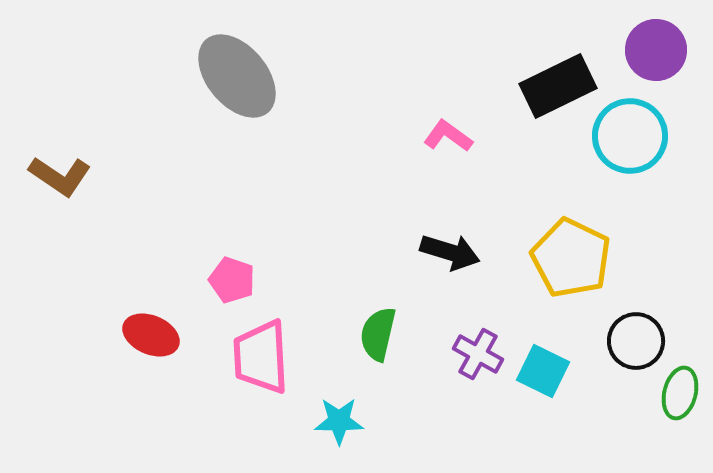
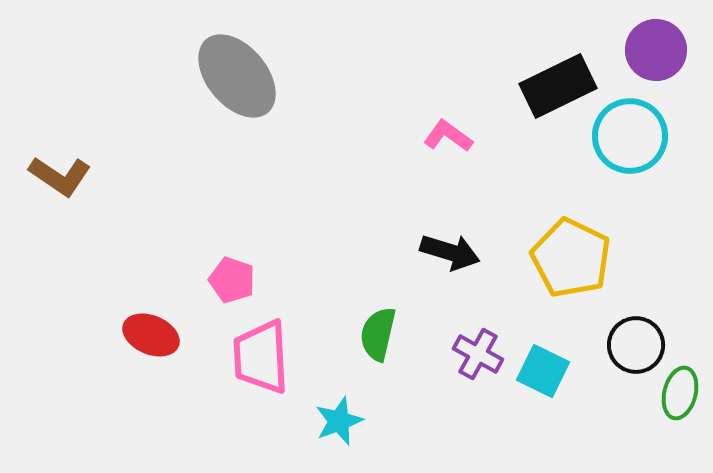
black circle: moved 4 px down
cyan star: rotated 21 degrees counterclockwise
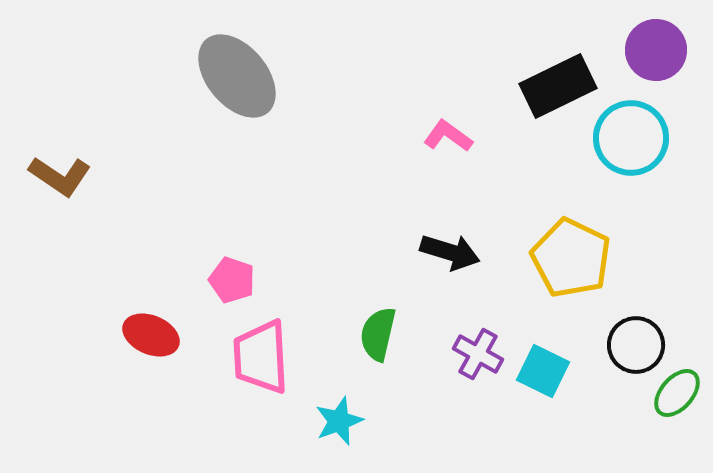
cyan circle: moved 1 px right, 2 px down
green ellipse: moved 3 px left; rotated 27 degrees clockwise
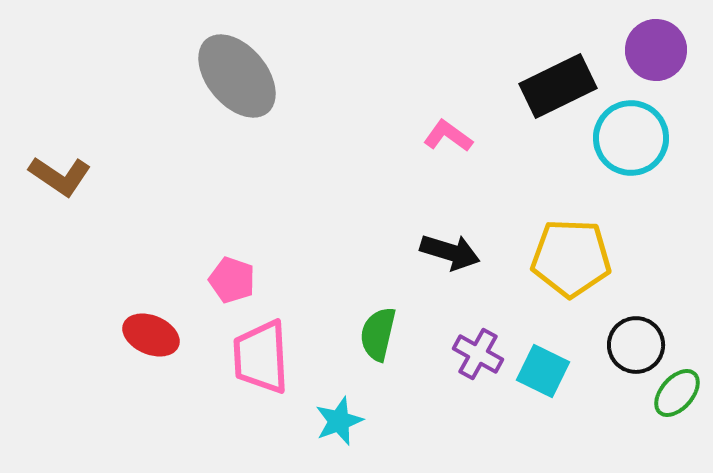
yellow pentagon: rotated 24 degrees counterclockwise
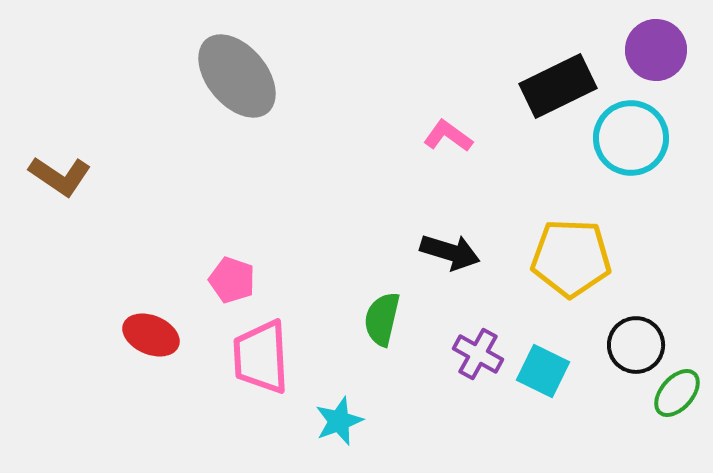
green semicircle: moved 4 px right, 15 px up
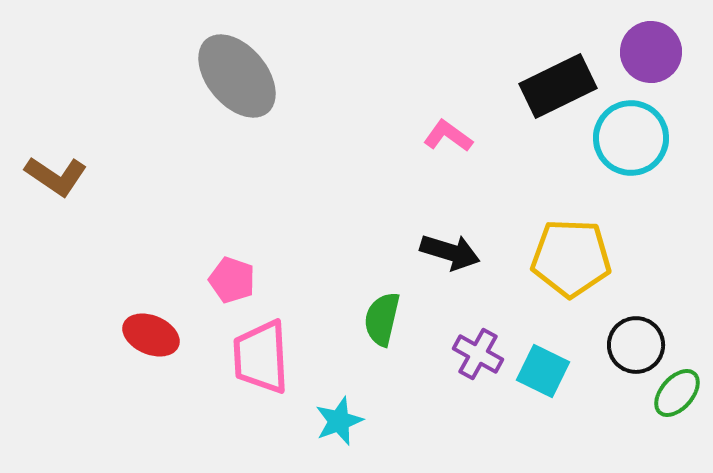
purple circle: moved 5 px left, 2 px down
brown L-shape: moved 4 px left
